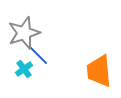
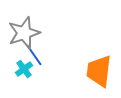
blue line: moved 4 px left; rotated 10 degrees clockwise
orange trapezoid: rotated 12 degrees clockwise
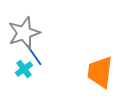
orange trapezoid: moved 1 px right, 1 px down
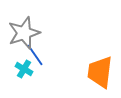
blue line: moved 1 px right
cyan cross: rotated 24 degrees counterclockwise
